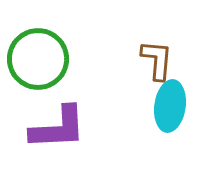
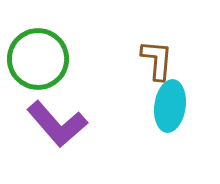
purple L-shape: moved 1 px left, 4 px up; rotated 52 degrees clockwise
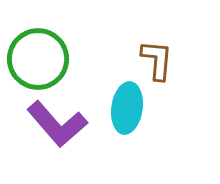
cyan ellipse: moved 43 px left, 2 px down
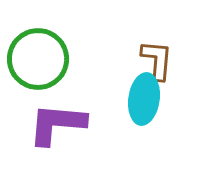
cyan ellipse: moved 17 px right, 9 px up
purple L-shape: rotated 136 degrees clockwise
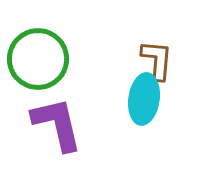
purple L-shape: rotated 72 degrees clockwise
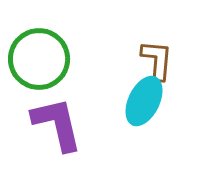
green circle: moved 1 px right
cyan ellipse: moved 2 px down; rotated 18 degrees clockwise
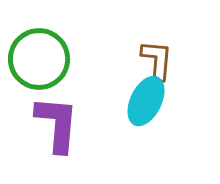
cyan ellipse: moved 2 px right
purple L-shape: rotated 18 degrees clockwise
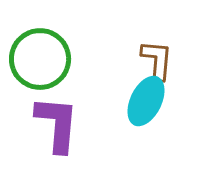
green circle: moved 1 px right
